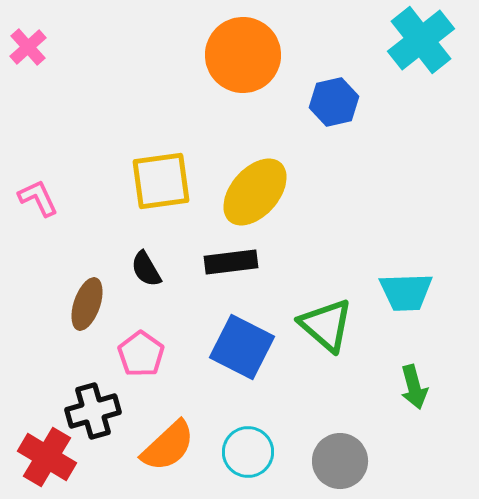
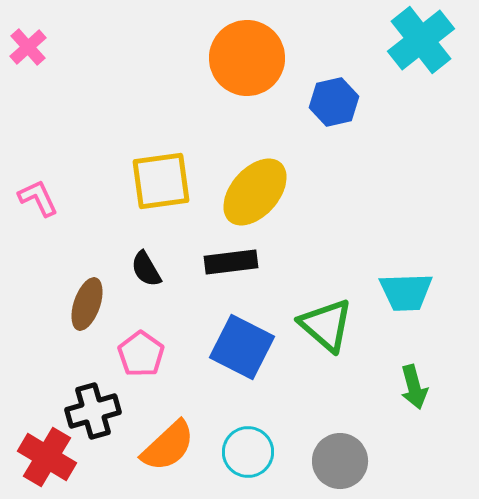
orange circle: moved 4 px right, 3 px down
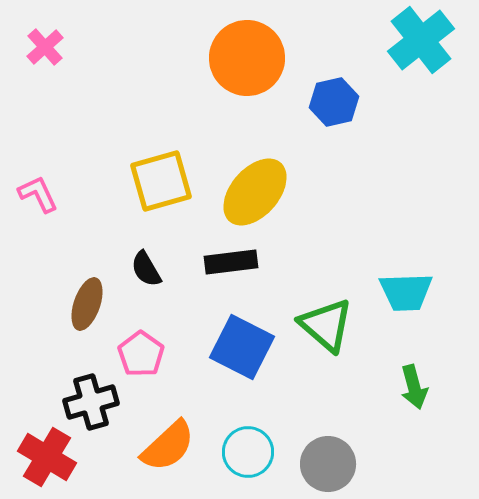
pink cross: moved 17 px right
yellow square: rotated 8 degrees counterclockwise
pink L-shape: moved 4 px up
black cross: moved 2 px left, 9 px up
gray circle: moved 12 px left, 3 px down
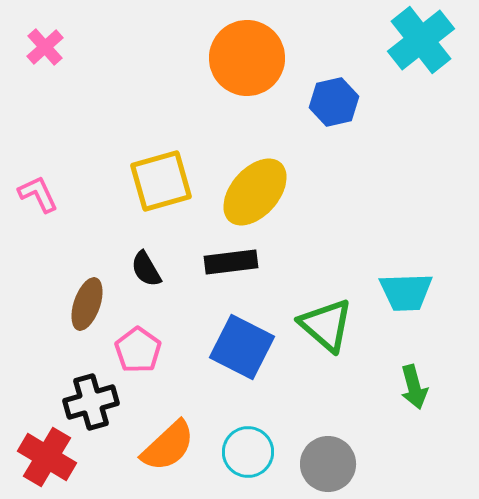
pink pentagon: moved 3 px left, 4 px up
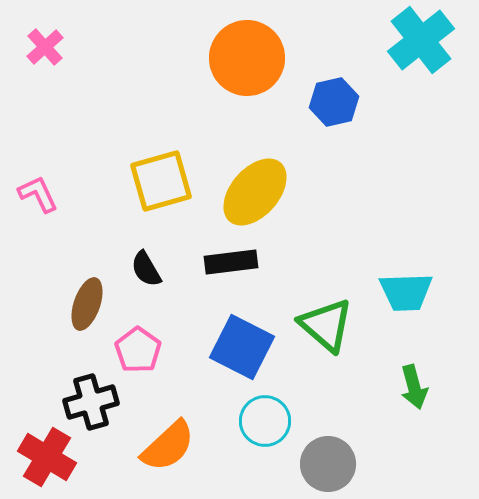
cyan circle: moved 17 px right, 31 px up
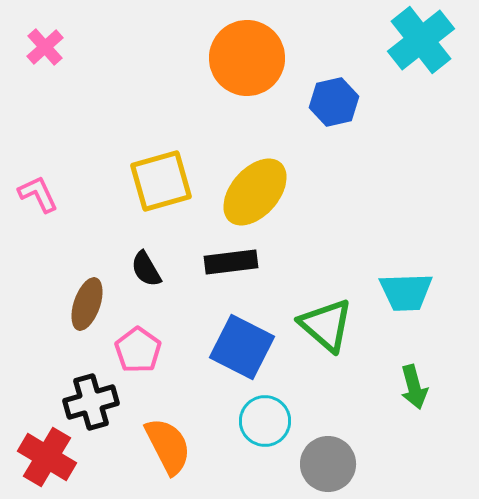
orange semicircle: rotated 74 degrees counterclockwise
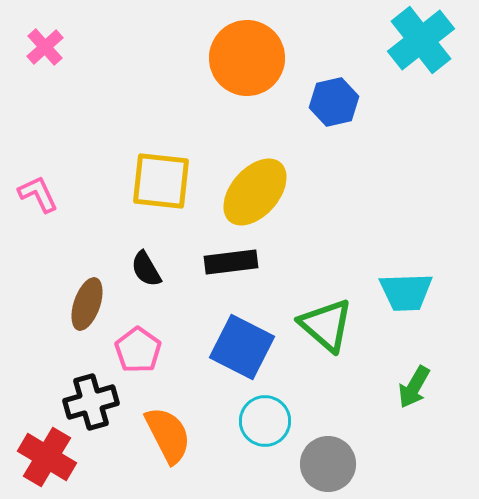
yellow square: rotated 22 degrees clockwise
green arrow: rotated 45 degrees clockwise
orange semicircle: moved 11 px up
